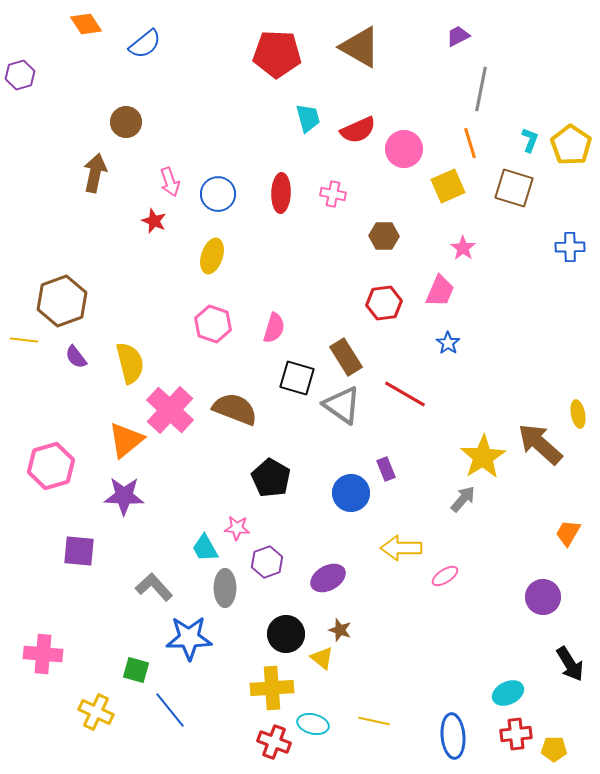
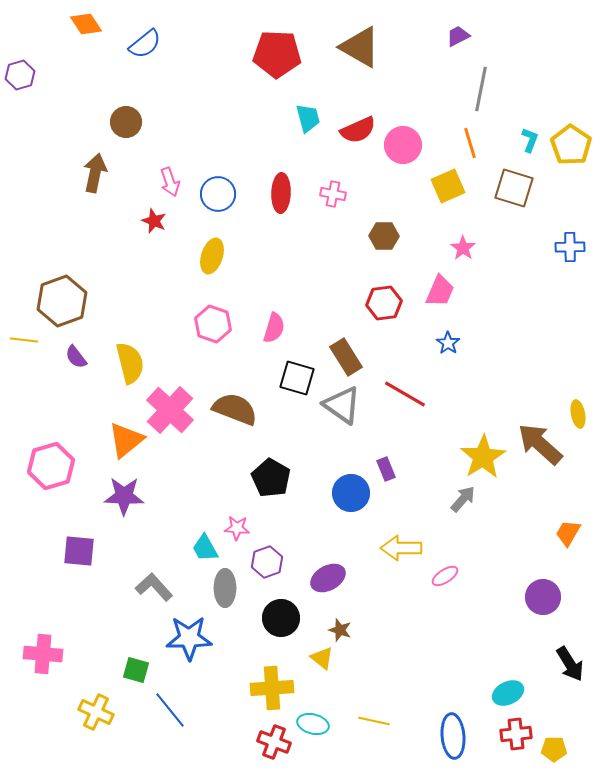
pink circle at (404, 149): moved 1 px left, 4 px up
black circle at (286, 634): moved 5 px left, 16 px up
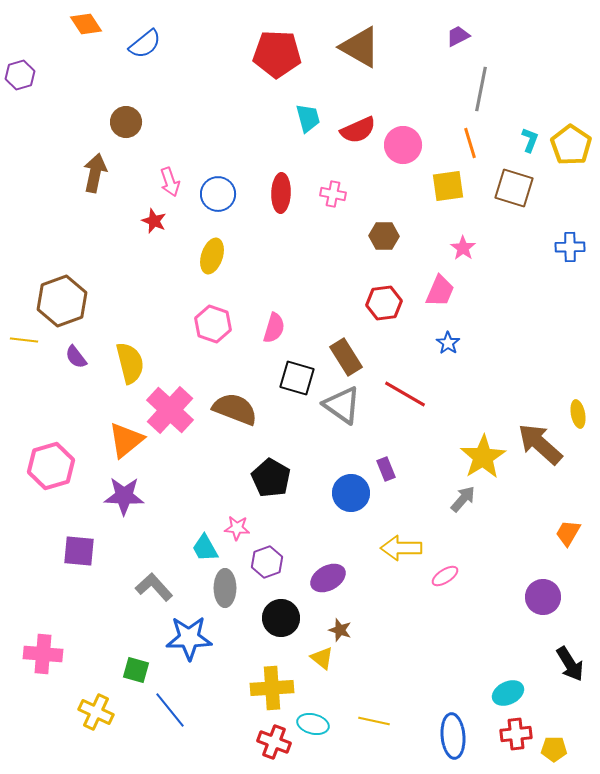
yellow square at (448, 186): rotated 16 degrees clockwise
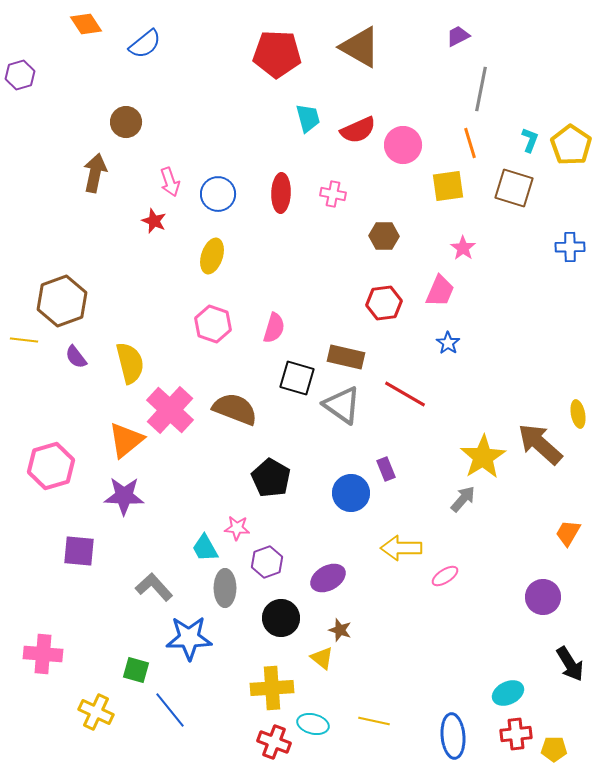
brown rectangle at (346, 357): rotated 45 degrees counterclockwise
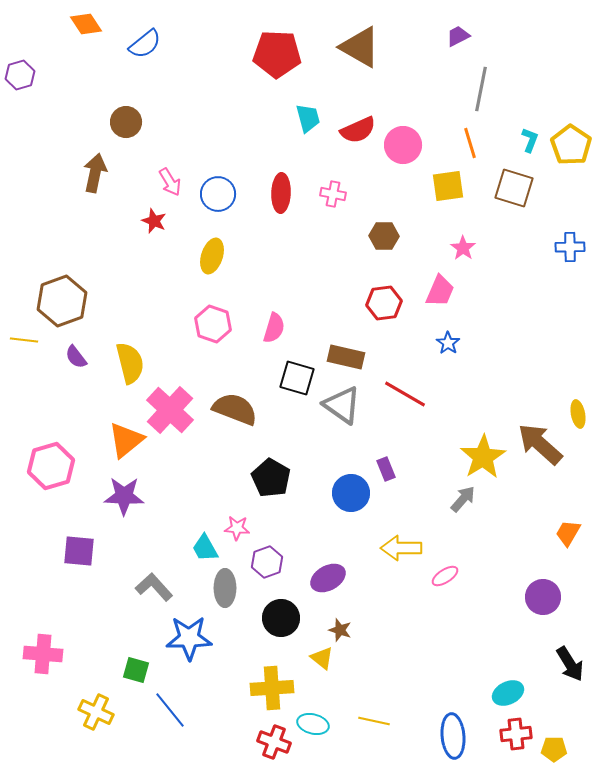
pink arrow at (170, 182): rotated 12 degrees counterclockwise
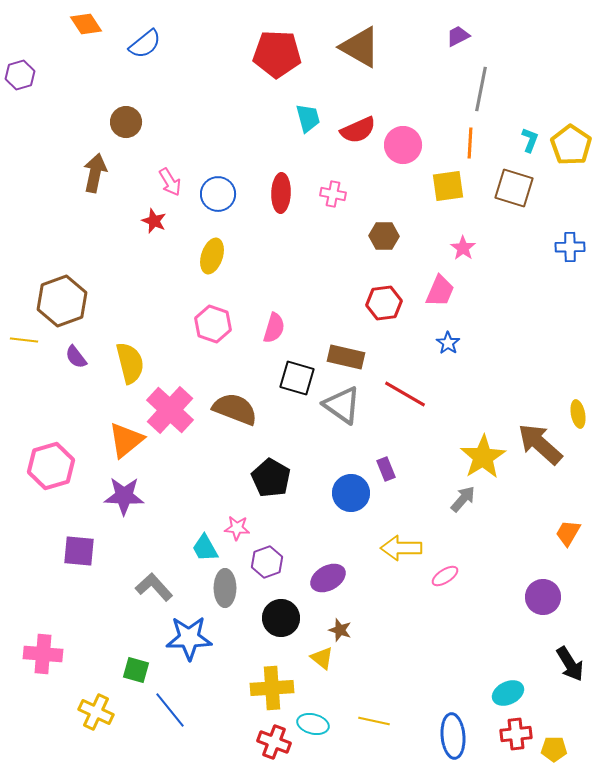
orange line at (470, 143): rotated 20 degrees clockwise
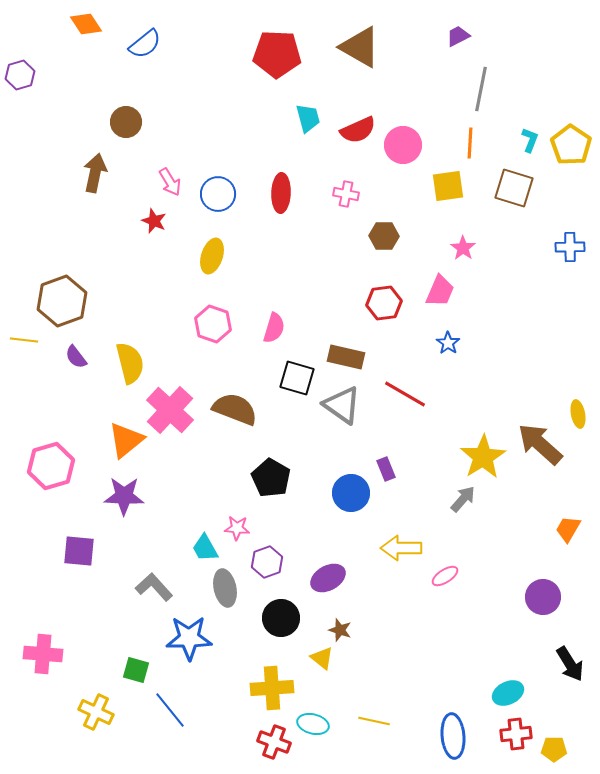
pink cross at (333, 194): moved 13 px right
orange trapezoid at (568, 533): moved 4 px up
gray ellipse at (225, 588): rotated 12 degrees counterclockwise
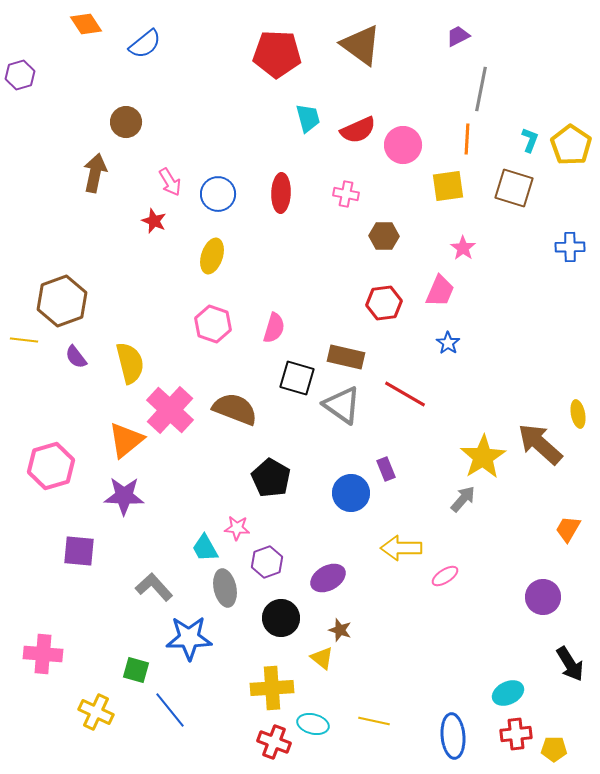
brown triangle at (360, 47): moved 1 px right, 2 px up; rotated 6 degrees clockwise
orange line at (470, 143): moved 3 px left, 4 px up
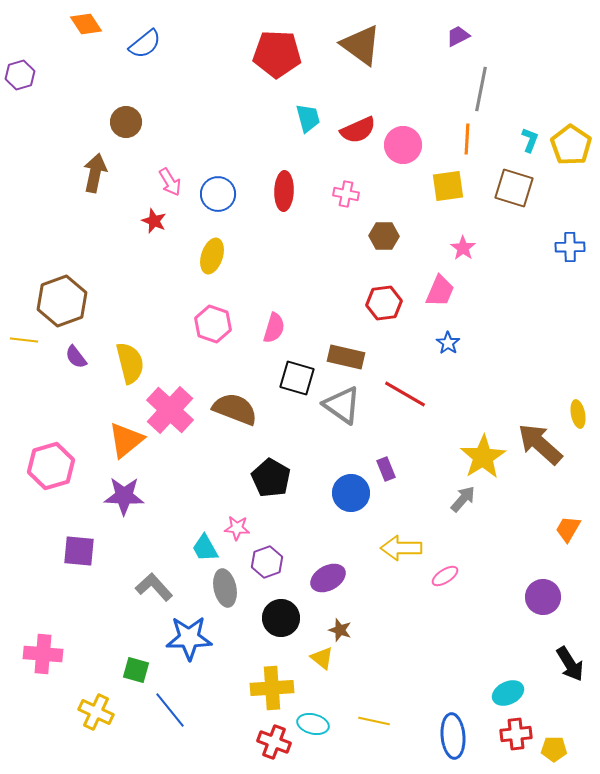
red ellipse at (281, 193): moved 3 px right, 2 px up
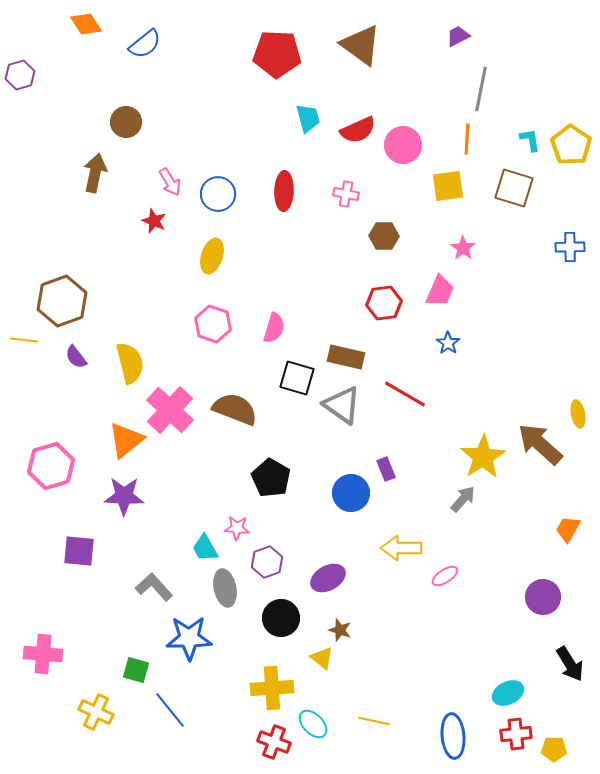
cyan L-shape at (530, 140): rotated 30 degrees counterclockwise
cyan ellipse at (313, 724): rotated 32 degrees clockwise
